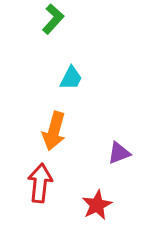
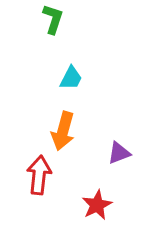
green L-shape: rotated 24 degrees counterclockwise
orange arrow: moved 9 px right
red arrow: moved 1 px left, 8 px up
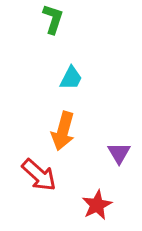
purple triangle: rotated 40 degrees counterclockwise
red arrow: rotated 126 degrees clockwise
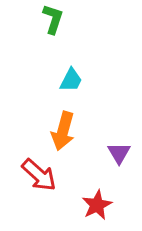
cyan trapezoid: moved 2 px down
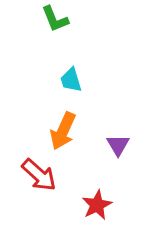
green L-shape: moved 2 px right; rotated 140 degrees clockwise
cyan trapezoid: rotated 136 degrees clockwise
orange arrow: rotated 9 degrees clockwise
purple triangle: moved 1 px left, 8 px up
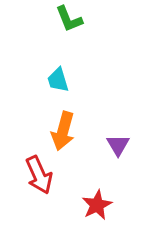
green L-shape: moved 14 px right
cyan trapezoid: moved 13 px left
orange arrow: rotated 9 degrees counterclockwise
red arrow: rotated 24 degrees clockwise
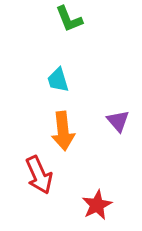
orange arrow: rotated 21 degrees counterclockwise
purple triangle: moved 24 px up; rotated 10 degrees counterclockwise
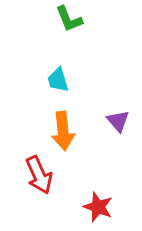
red star: moved 1 px right, 2 px down; rotated 24 degrees counterclockwise
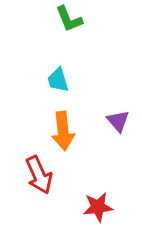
red star: rotated 28 degrees counterclockwise
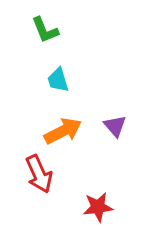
green L-shape: moved 24 px left, 11 px down
purple triangle: moved 3 px left, 5 px down
orange arrow: rotated 111 degrees counterclockwise
red arrow: moved 1 px up
